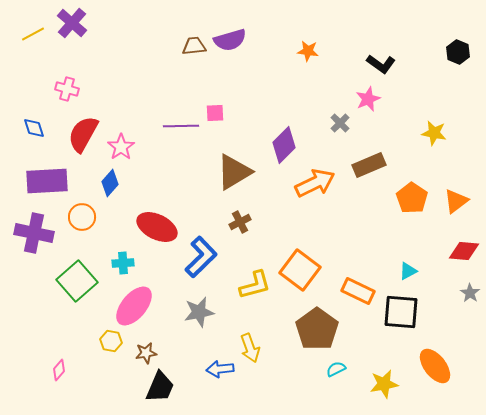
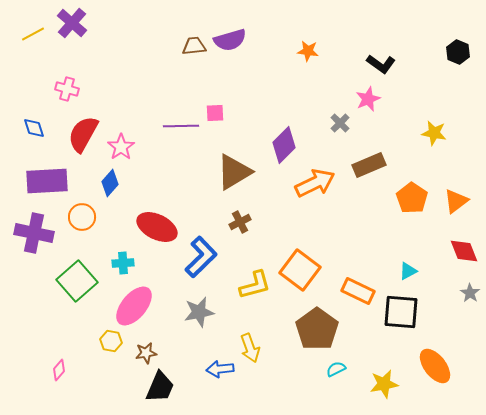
red diamond at (464, 251): rotated 64 degrees clockwise
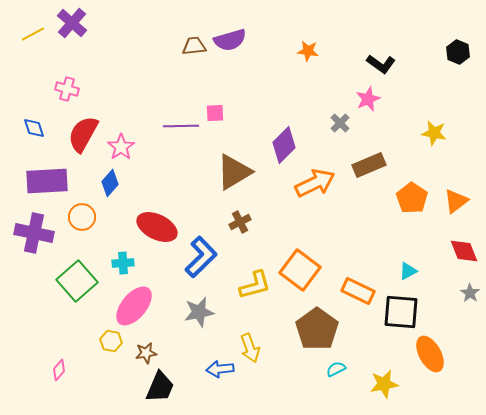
orange ellipse at (435, 366): moved 5 px left, 12 px up; rotated 9 degrees clockwise
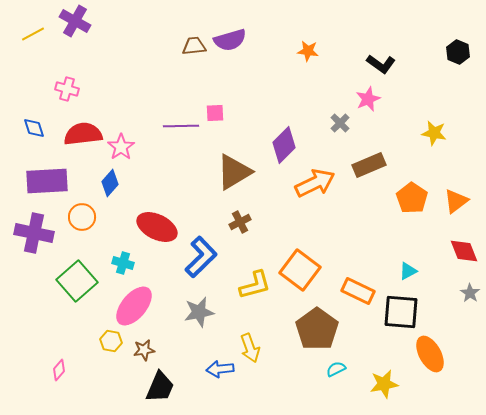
purple cross at (72, 23): moved 3 px right, 2 px up; rotated 12 degrees counterclockwise
red semicircle at (83, 134): rotated 54 degrees clockwise
cyan cross at (123, 263): rotated 20 degrees clockwise
brown star at (146, 353): moved 2 px left, 3 px up
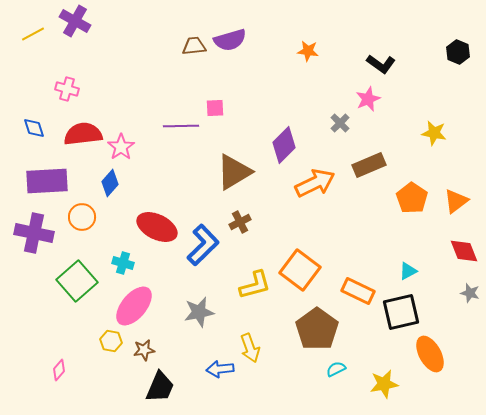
pink square at (215, 113): moved 5 px up
blue L-shape at (201, 257): moved 2 px right, 12 px up
gray star at (470, 293): rotated 18 degrees counterclockwise
black square at (401, 312): rotated 18 degrees counterclockwise
